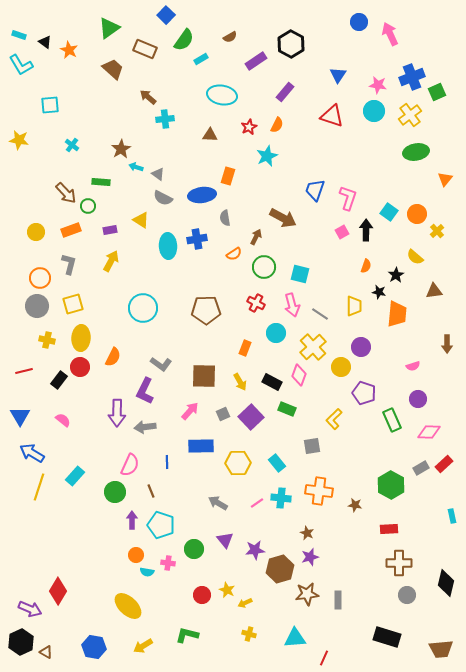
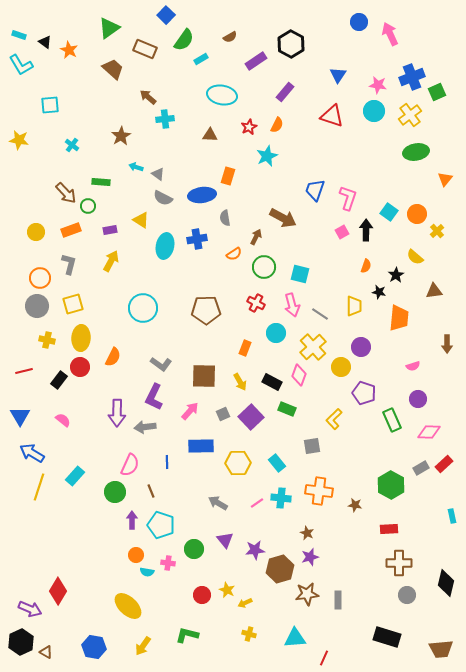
brown star at (121, 149): moved 13 px up
cyan ellipse at (168, 246): moved 3 px left; rotated 15 degrees clockwise
orange trapezoid at (397, 314): moved 2 px right, 4 px down
purple L-shape at (145, 391): moved 9 px right, 6 px down
yellow arrow at (143, 646): rotated 24 degrees counterclockwise
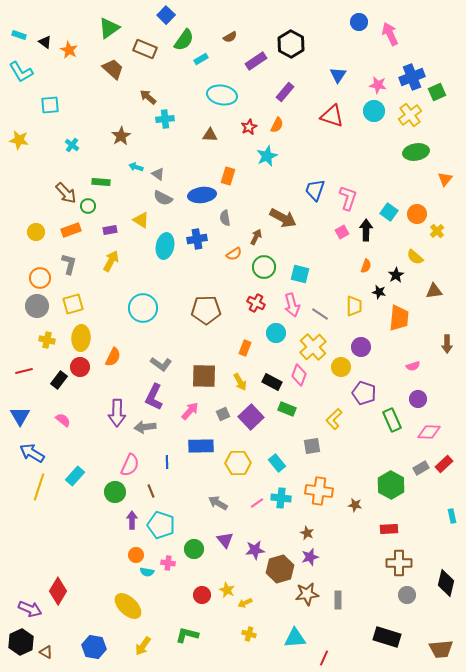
cyan L-shape at (21, 65): moved 7 px down
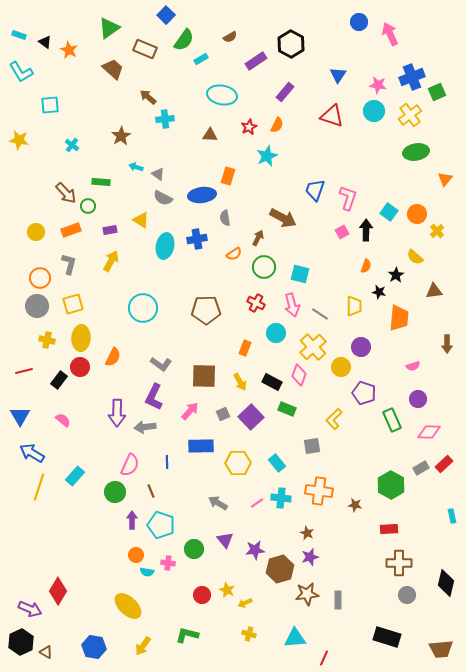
brown arrow at (256, 237): moved 2 px right, 1 px down
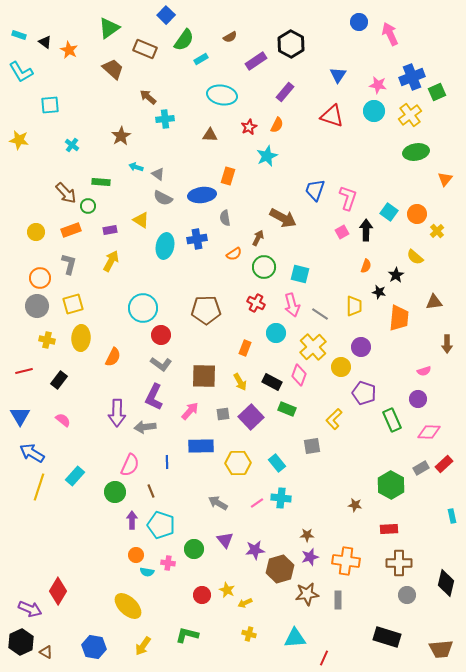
brown triangle at (434, 291): moved 11 px down
pink semicircle at (413, 366): moved 11 px right, 5 px down
red circle at (80, 367): moved 81 px right, 32 px up
gray square at (223, 414): rotated 16 degrees clockwise
orange cross at (319, 491): moved 27 px right, 70 px down
brown star at (307, 533): moved 2 px down; rotated 24 degrees counterclockwise
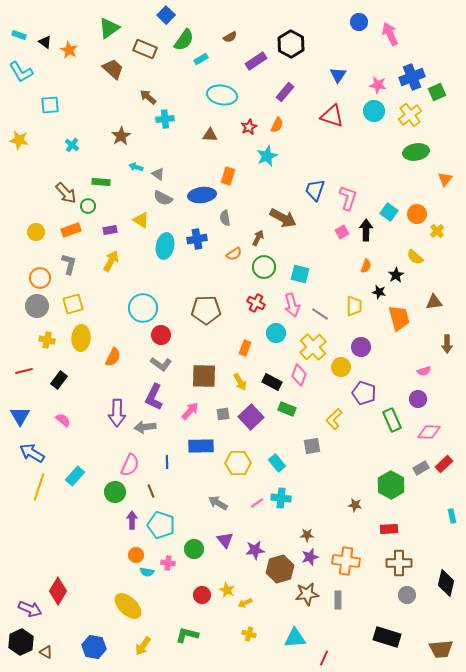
orange trapezoid at (399, 318): rotated 20 degrees counterclockwise
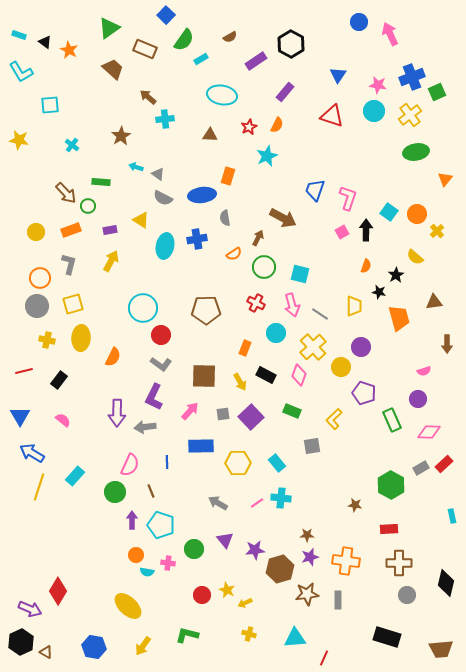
black rectangle at (272, 382): moved 6 px left, 7 px up
green rectangle at (287, 409): moved 5 px right, 2 px down
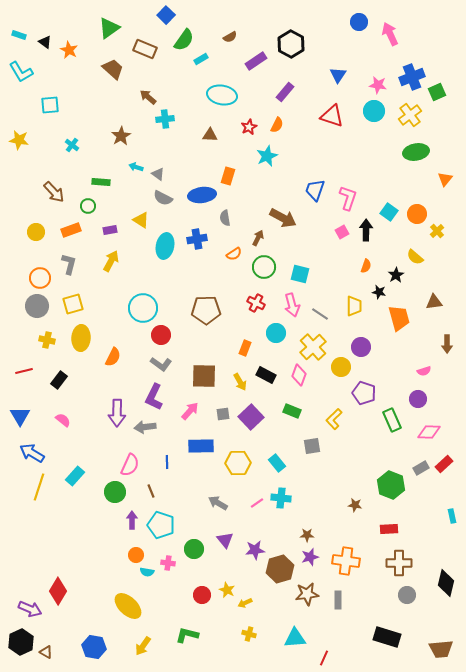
brown arrow at (66, 193): moved 12 px left, 1 px up
green hexagon at (391, 485): rotated 8 degrees counterclockwise
